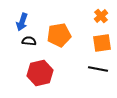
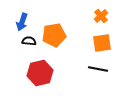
orange pentagon: moved 5 px left
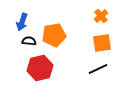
black line: rotated 36 degrees counterclockwise
red hexagon: moved 5 px up
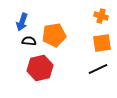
orange cross: rotated 32 degrees counterclockwise
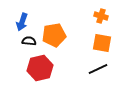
orange square: rotated 18 degrees clockwise
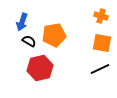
black semicircle: rotated 24 degrees clockwise
black line: moved 2 px right
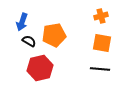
orange cross: rotated 32 degrees counterclockwise
black line: rotated 30 degrees clockwise
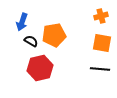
black semicircle: moved 2 px right
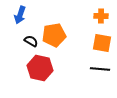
orange cross: rotated 16 degrees clockwise
blue arrow: moved 2 px left, 7 px up
red hexagon: rotated 25 degrees clockwise
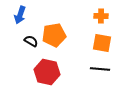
red hexagon: moved 7 px right, 4 px down
